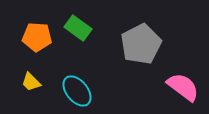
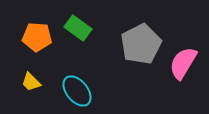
pink semicircle: moved 24 px up; rotated 96 degrees counterclockwise
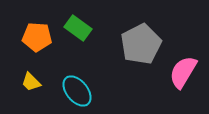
pink semicircle: moved 9 px down
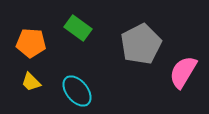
orange pentagon: moved 6 px left, 6 px down
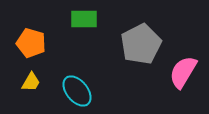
green rectangle: moved 6 px right, 9 px up; rotated 36 degrees counterclockwise
orange pentagon: rotated 12 degrees clockwise
yellow trapezoid: rotated 105 degrees counterclockwise
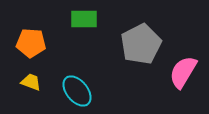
orange pentagon: rotated 12 degrees counterclockwise
yellow trapezoid: rotated 100 degrees counterclockwise
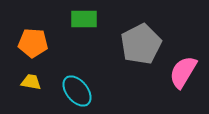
orange pentagon: moved 2 px right
yellow trapezoid: rotated 10 degrees counterclockwise
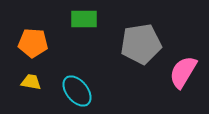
gray pentagon: rotated 18 degrees clockwise
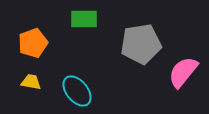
orange pentagon: rotated 24 degrees counterclockwise
pink semicircle: rotated 8 degrees clockwise
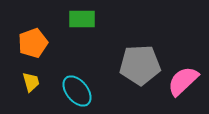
green rectangle: moved 2 px left
gray pentagon: moved 1 px left, 21 px down; rotated 6 degrees clockwise
pink semicircle: moved 9 px down; rotated 8 degrees clockwise
yellow trapezoid: rotated 65 degrees clockwise
